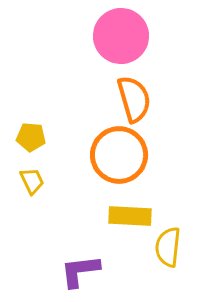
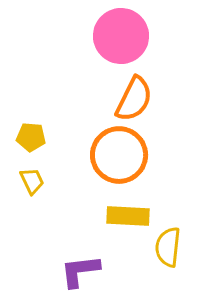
orange semicircle: rotated 42 degrees clockwise
yellow rectangle: moved 2 px left
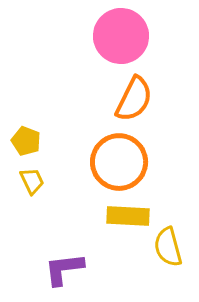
yellow pentagon: moved 5 px left, 4 px down; rotated 16 degrees clockwise
orange circle: moved 7 px down
yellow semicircle: rotated 21 degrees counterclockwise
purple L-shape: moved 16 px left, 2 px up
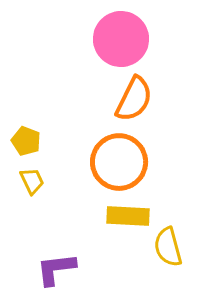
pink circle: moved 3 px down
purple L-shape: moved 8 px left
